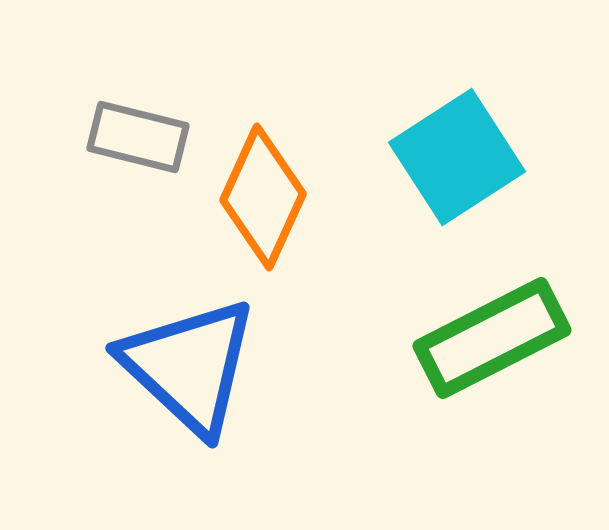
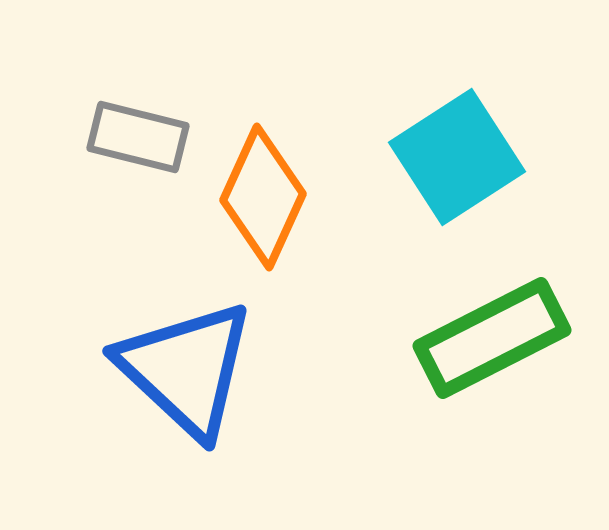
blue triangle: moved 3 px left, 3 px down
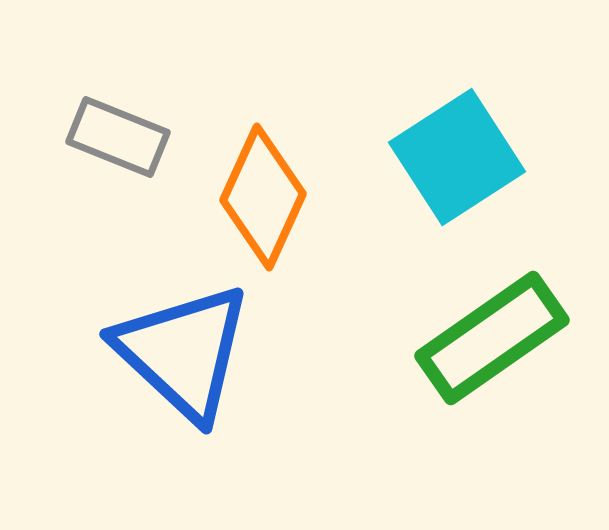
gray rectangle: moved 20 px left; rotated 8 degrees clockwise
green rectangle: rotated 8 degrees counterclockwise
blue triangle: moved 3 px left, 17 px up
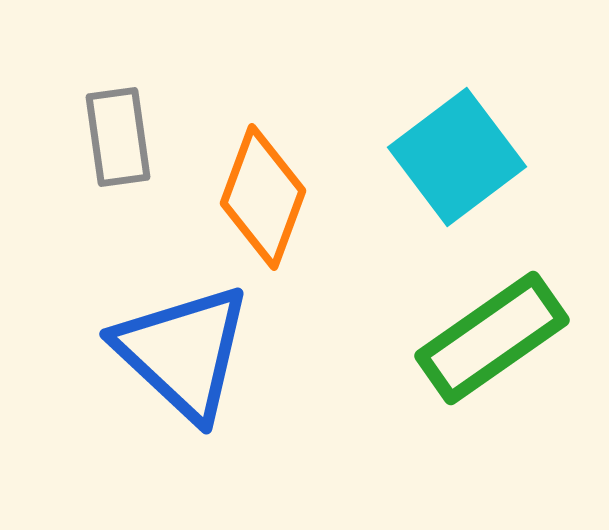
gray rectangle: rotated 60 degrees clockwise
cyan square: rotated 4 degrees counterclockwise
orange diamond: rotated 4 degrees counterclockwise
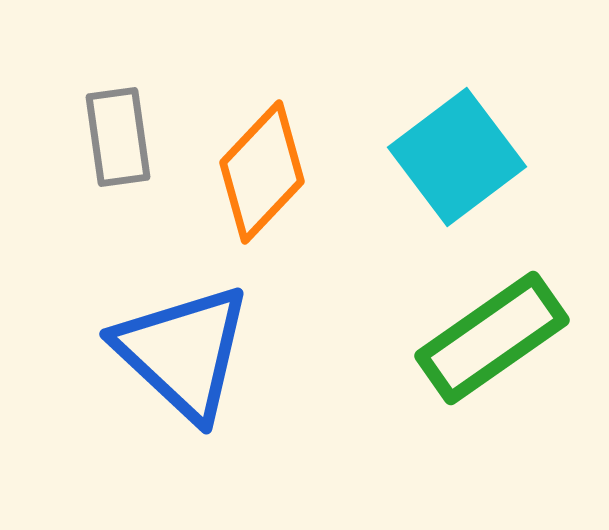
orange diamond: moved 1 px left, 25 px up; rotated 23 degrees clockwise
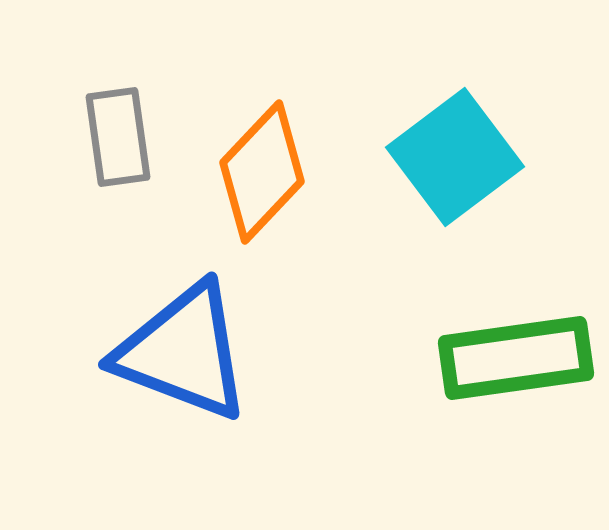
cyan square: moved 2 px left
green rectangle: moved 24 px right, 20 px down; rotated 27 degrees clockwise
blue triangle: rotated 22 degrees counterclockwise
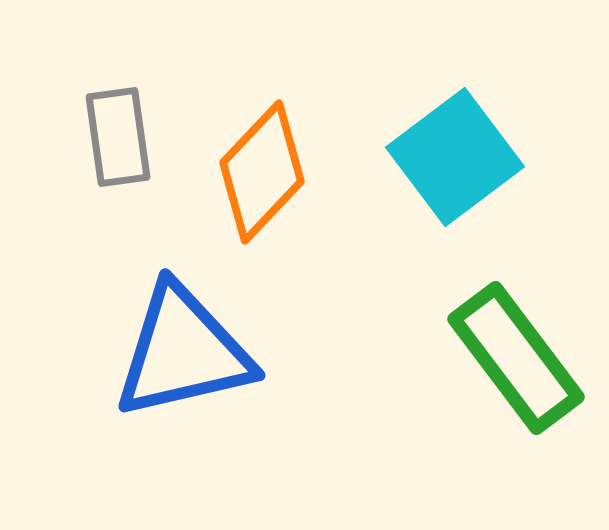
blue triangle: rotated 34 degrees counterclockwise
green rectangle: rotated 61 degrees clockwise
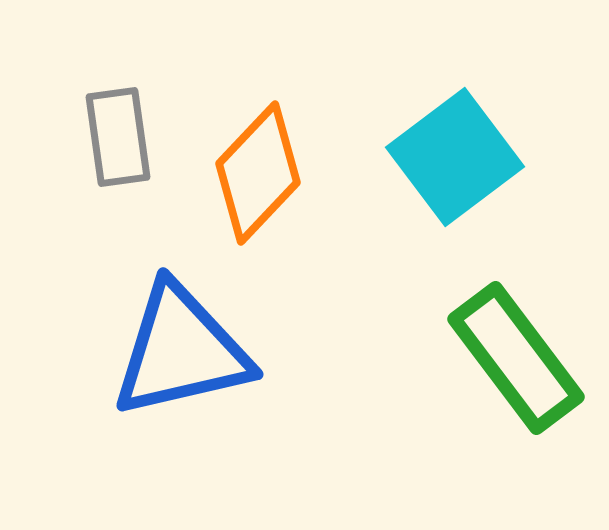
orange diamond: moved 4 px left, 1 px down
blue triangle: moved 2 px left, 1 px up
